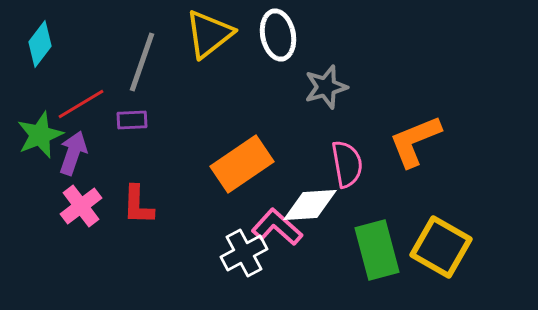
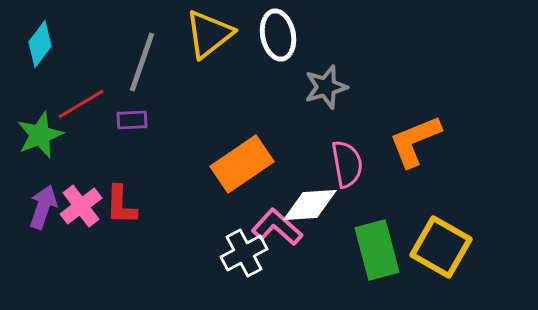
purple arrow: moved 30 px left, 54 px down
red L-shape: moved 17 px left
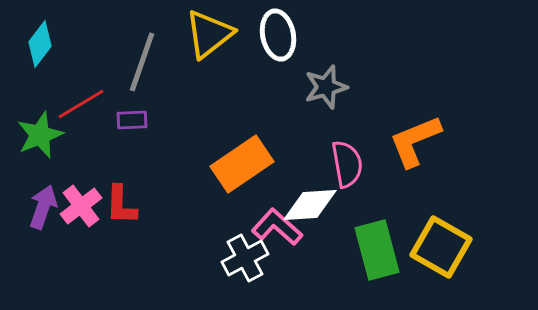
white cross: moved 1 px right, 5 px down
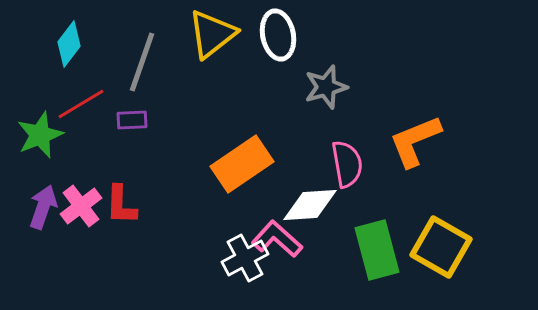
yellow triangle: moved 3 px right
cyan diamond: moved 29 px right
pink L-shape: moved 12 px down
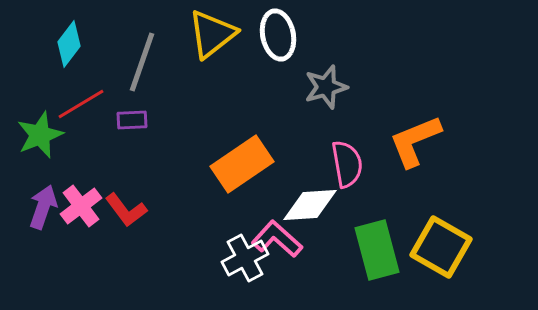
red L-shape: moved 5 px right, 5 px down; rotated 39 degrees counterclockwise
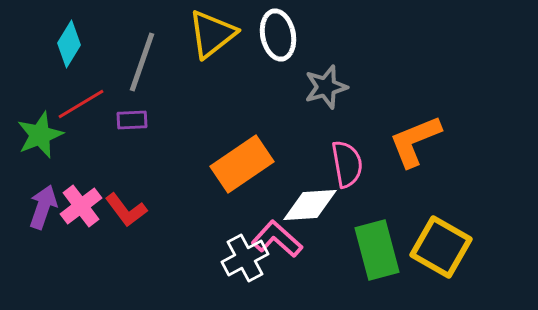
cyan diamond: rotated 6 degrees counterclockwise
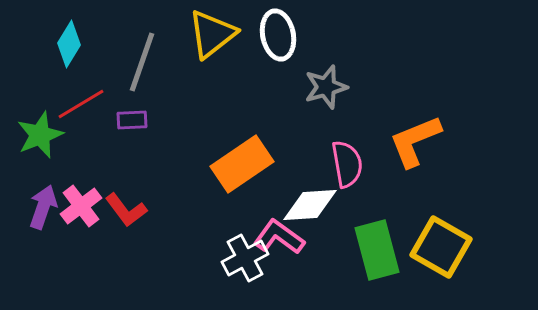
pink L-shape: moved 2 px right, 2 px up; rotated 6 degrees counterclockwise
